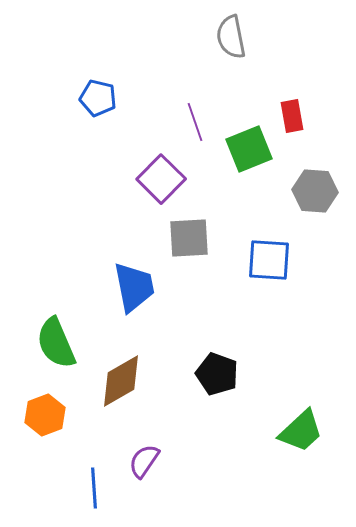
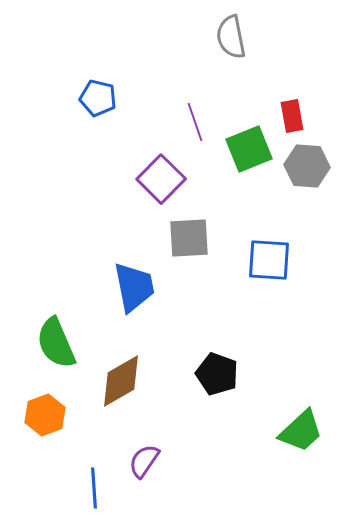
gray hexagon: moved 8 px left, 25 px up
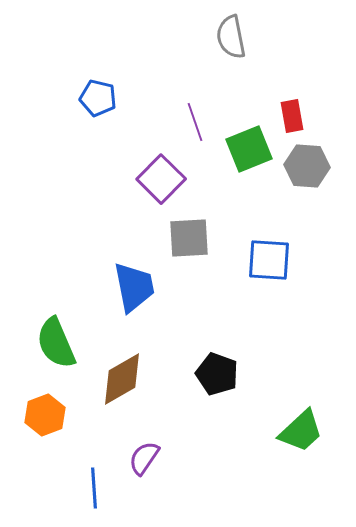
brown diamond: moved 1 px right, 2 px up
purple semicircle: moved 3 px up
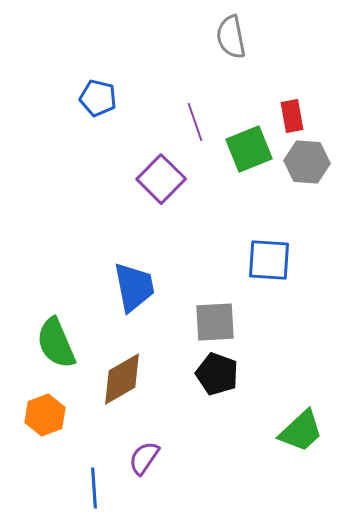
gray hexagon: moved 4 px up
gray square: moved 26 px right, 84 px down
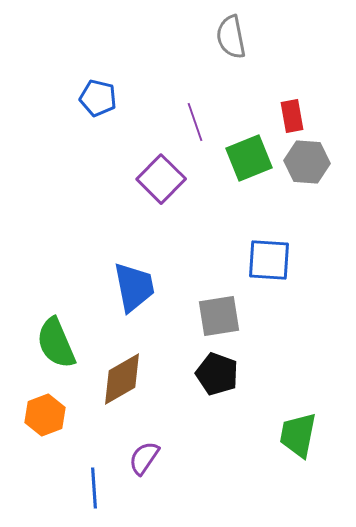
green square: moved 9 px down
gray square: moved 4 px right, 6 px up; rotated 6 degrees counterclockwise
green trapezoid: moved 3 px left, 4 px down; rotated 144 degrees clockwise
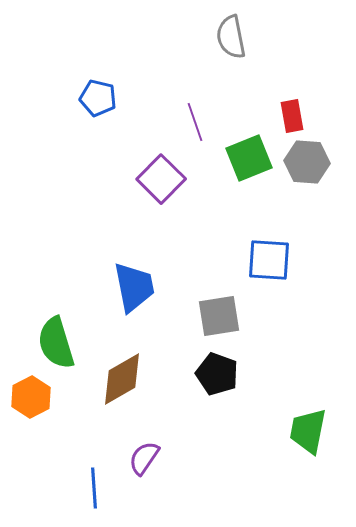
green semicircle: rotated 6 degrees clockwise
orange hexagon: moved 14 px left, 18 px up; rotated 6 degrees counterclockwise
green trapezoid: moved 10 px right, 4 px up
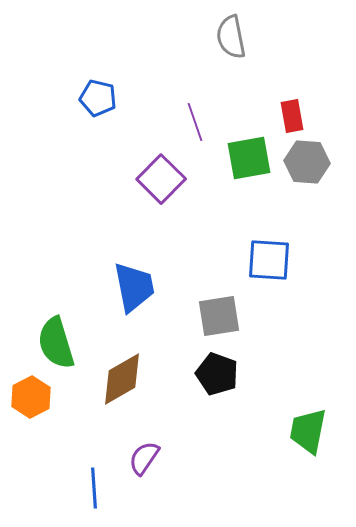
green square: rotated 12 degrees clockwise
